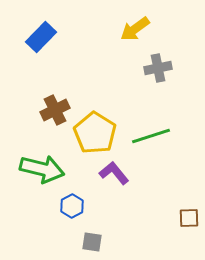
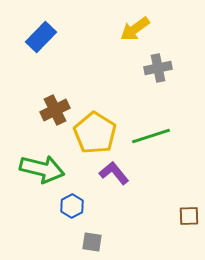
brown square: moved 2 px up
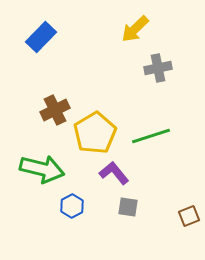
yellow arrow: rotated 8 degrees counterclockwise
yellow pentagon: rotated 9 degrees clockwise
brown square: rotated 20 degrees counterclockwise
gray square: moved 36 px right, 35 px up
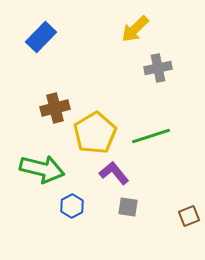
brown cross: moved 2 px up; rotated 12 degrees clockwise
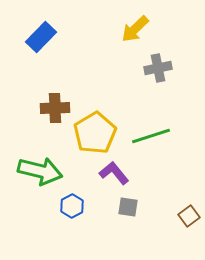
brown cross: rotated 12 degrees clockwise
green arrow: moved 2 px left, 2 px down
brown square: rotated 15 degrees counterclockwise
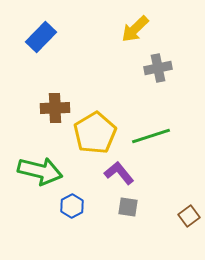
purple L-shape: moved 5 px right
